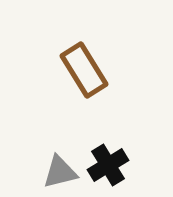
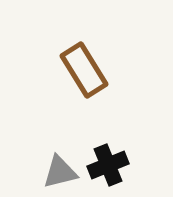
black cross: rotated 9 degrees clockwise
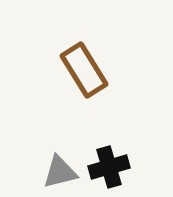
black cross: moved 1 px right, 2 px down; rotated 6 degrees clockwise
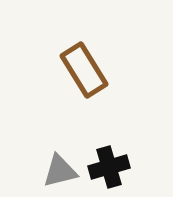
gray triangle: moved 1 px up
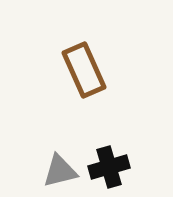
brown rectangle: rotated 8 degrees clockwise
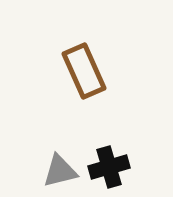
brown rectangle: moved 1 px down
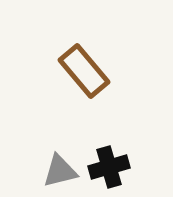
brown rectangle: rotated 16 degrees counterclockwise
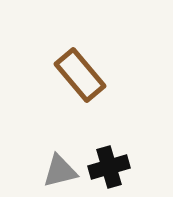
brown rectangle: moved 4 px left, 4 px down
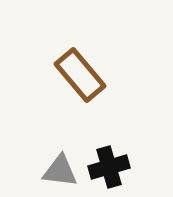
gray triangle: rotated 21 degrees clockwise
